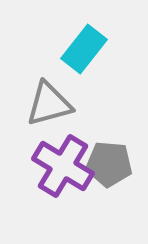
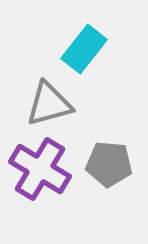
purple cross: moved 23 px left, 3 px down
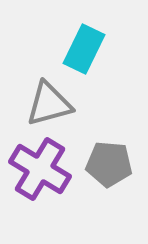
cyan rectangle: rotated 12 degrees counterclockwise
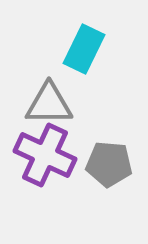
gray triangle: rotated 15 degrees clockwise
purple cross: moved 5 px right, 14 px up; rotated 6 degrees counterclockwise
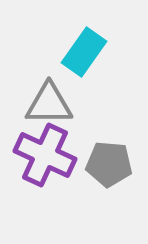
cyan rectangle: moved 3 px down; rotated 9 degrees clockwise
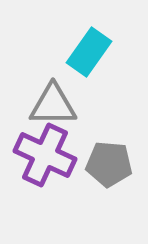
cyan rectangle: moved 5 px right
gray triangle: moved 4 px right, 1 px down
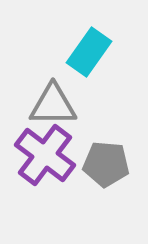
purple cross: rotated 12 degrees clockwise
gray pentagon: moved 3 px left
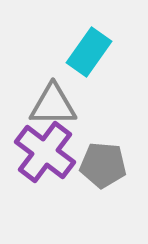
purple cross: moved 3 px up
gray pentagon: moved 3 px left, 1 px down
